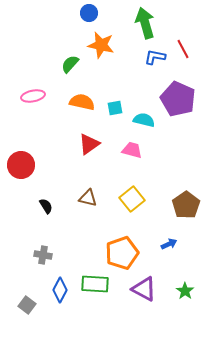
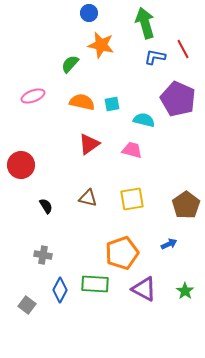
pink ellipse: rotated 10 degrees counterclockwise
cyan square: moved 3 px left, 4 px up
yellow square: rotated 30 degrees clockwise
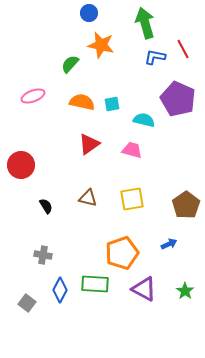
gray square: moved 2 px up
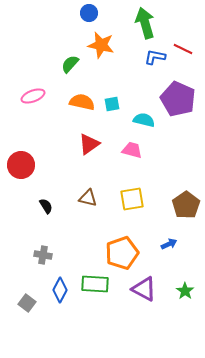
red line: rotated 36 degrees counterclockwise
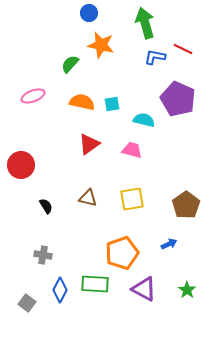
green star: moved 2 px right, 1 px up
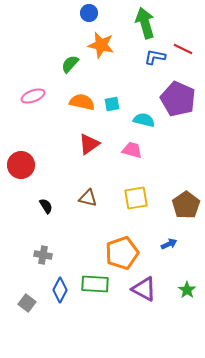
yellow square: moved 4 px right, 1 px up
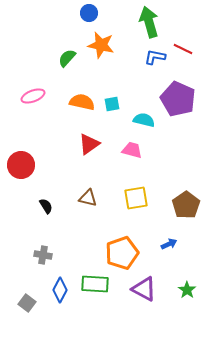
green arrow: moved 4 px right, 1 px up
green semicircle: moved 3 px left, 6 px up
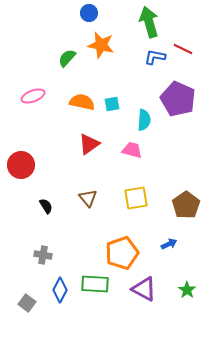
cyan semicircle: rotated 80 degrees clockwise
brown triangle: rotated 36 degrees clockwise
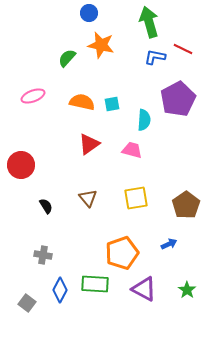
purple pentagon: rotated 20 degrees clockwise
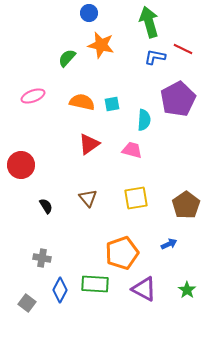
gray cross: moved 1 px left, 3 px down
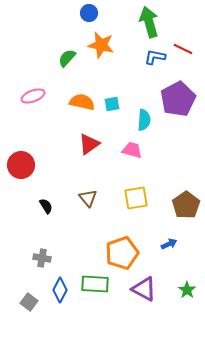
gray square: moved 2 px right, 1 px up
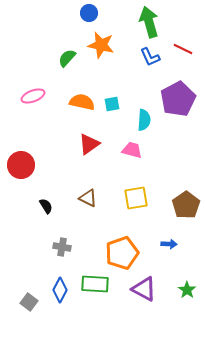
blue L-shape: moved 5 px left; rotated 125 degrees counterclockwise
brown triangle: rotated 24 degrees counterclockwise
blue arrow: rotated 28 degrees clockwise
gray cross: moved 20 px right, 11 px up
